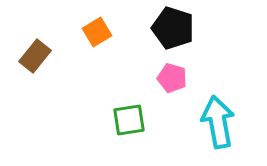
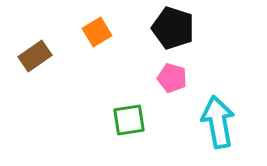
brown rectangle: rotated 16 degrees clockwise
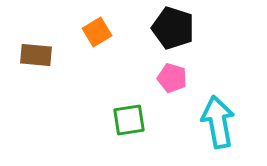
brown rectangle: moved 1 px right, 1 px up; rotated 40 degrees clockwise
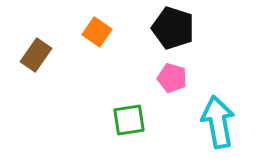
orange square: rotated 24 degrees counterclockwise
brown rectangle: rotated 60 degrees counterclockwise
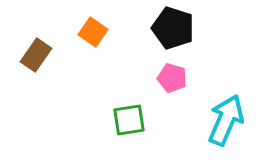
orange square: moved 4 px left
cyan arrow: moved 8 px right, 2 px up; rotated 33 degrees clockwise
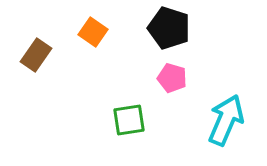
black pentagon: moved 4 px left
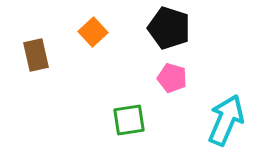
orange square: rotated 12 degrees clockwise
brown rectangle: rotated 48 degrees counterclockwise
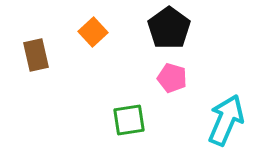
black pentagon: rotated 18 degrees clockwise
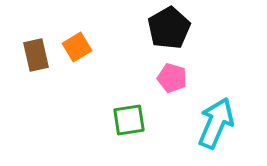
black pentagon: rotated 6 degrees clockwise
orange square: moved 16 px left, 15 px down; rotated 12 degrees clockwise
cyan arrow: moved 10 px left, 3 px down
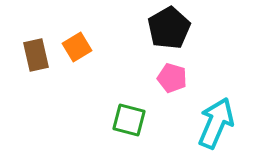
green square: rotated 24 degrees clockwise
